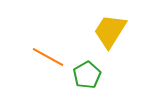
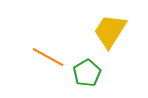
green pentagon: moved 2 px up
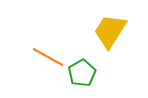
green pentagon: moved 5 px left
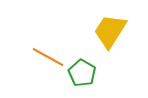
green pentagon: rotated 12 degrees counterclockwise
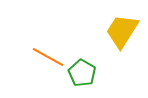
yellow trapezoid: moved 12 px right
